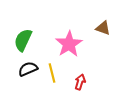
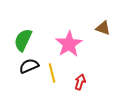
black semicircle: moved 1 px right, 3 px up
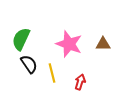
brown triangle: moved 16 px down; rotated 21 degrees counterclockwise
green semicircle: moved 2 px left, 1 px up
pink star: rotated 20 degrees counterclockwise
black semicircle: moved 2 px up; rotated 78 degrees clockwise
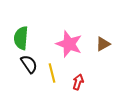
green semicircle: moved 1 px up; rotated 20 degrees counterclockwise
brown triangle: rotated 28 degrees counterclockwise
red arrow: moved 2 px left
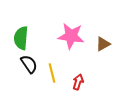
pink star: moved 2 px right, 8 px up; rotated 12 degrees counterclockwise
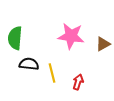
green semicircle: moved 6 px left
black semicircle: rotated 48 degrees counterclockwise
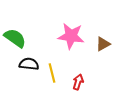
green semicircle: rotated 120 degrees clockwise
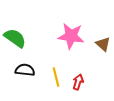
brown triangle: rotated 49 degrees counterclockwise
black semicircle: moved 4 px left, 6 px down
yellow line: moved 4 px right, 4 px down
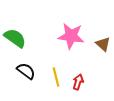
black semicircle: moved 1 px right, 1 px down; rotated 30 degrees clockwise
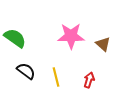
pink star: rotated 8 degrees counterclockwise
red arrow: moved 11 px right, 2 px up
